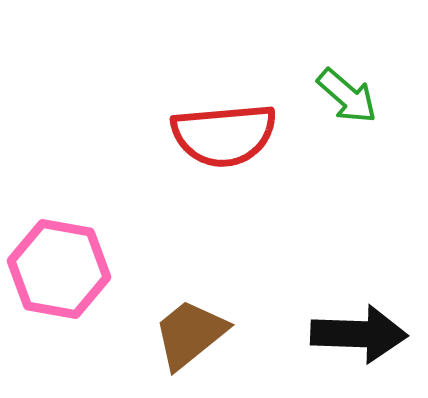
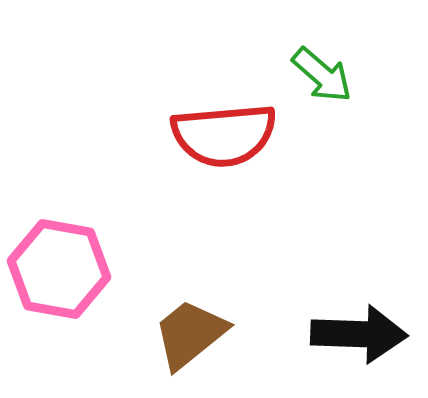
green arrow: moved 25 px left, 21 px up
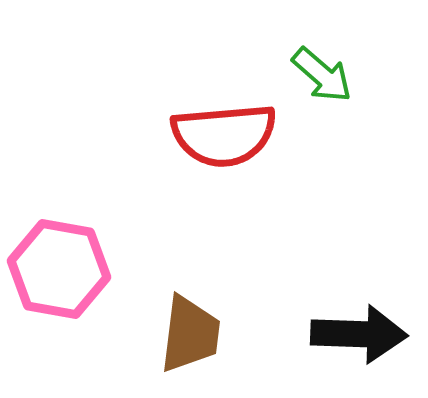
brown trapezoid: rotated 136 degrees clockwise
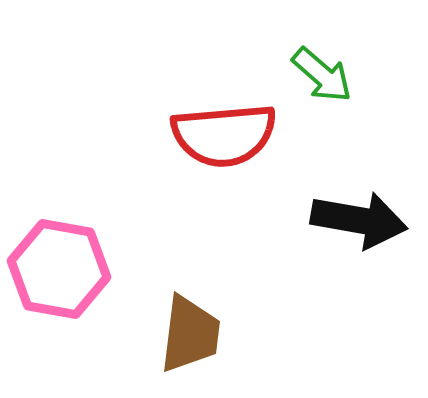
black arrow: moved 114 px up; rotated 8 degrees clockwise
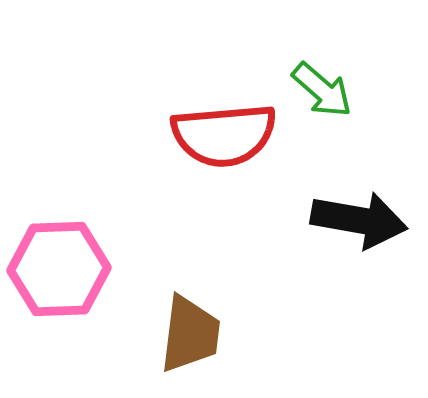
green arrow: moved 15 px down
pink hexagon: rotated 12 degrees counterclockwise
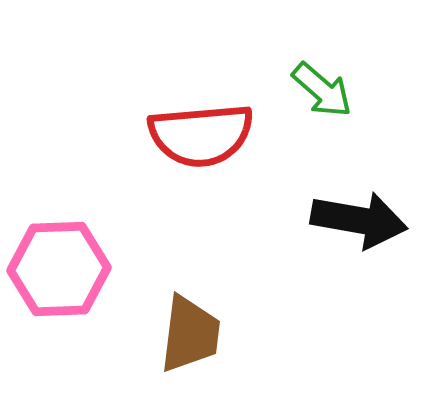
red semicircle: moved 23 px left
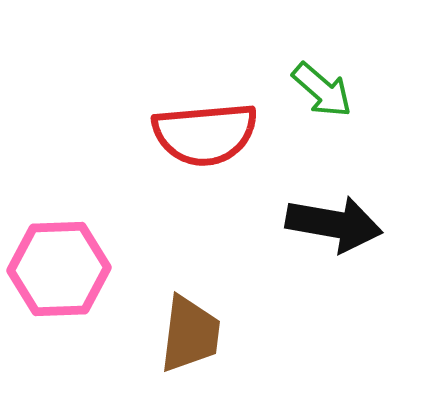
red semicircle: moved 4 px right, 1 px up
black arrow: moved 25 px left, 4 px down
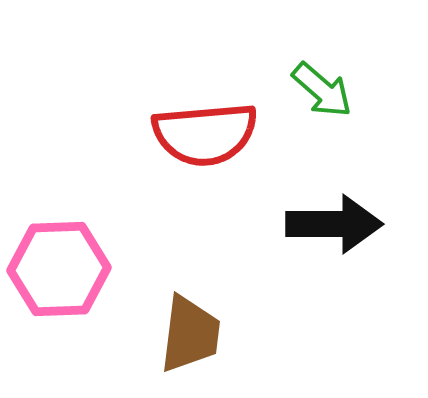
black arrow: rotated 10 degrees counterclockwise
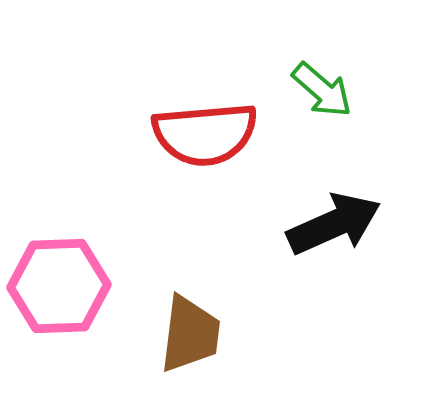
black arrow: rotated 24 degrees counterclockwise
pink hexagon: moved 17 px down
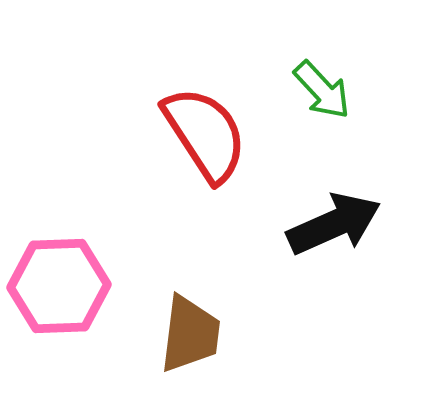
green arrow: rotated 6 degrees clockwise
red semicircle: rotated 118 degrees counterclockwise
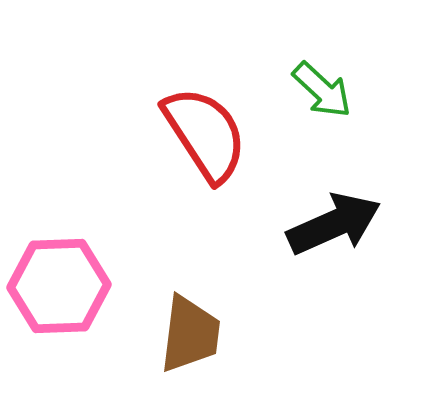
green arrow: rotated 4 degrees counterclockwise
